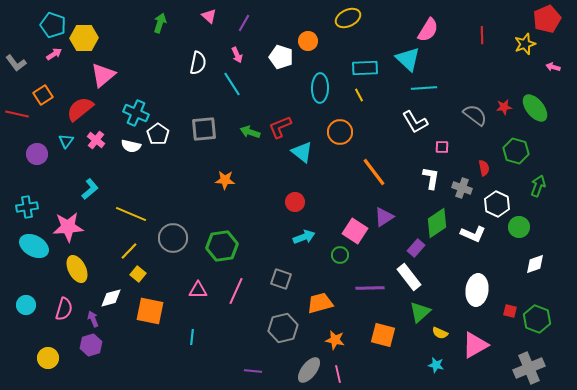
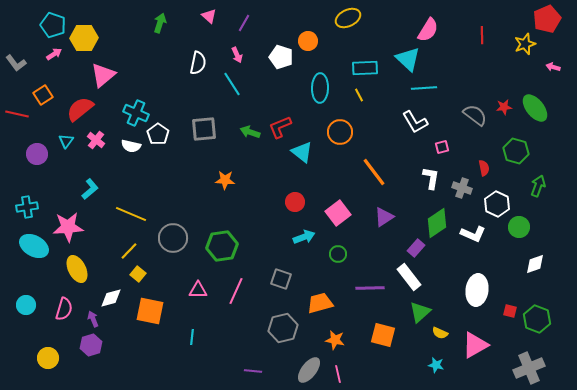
pink square at (442, 147): rotated 16 degrees counterclockwise
pink square at (355, 231): moved 17 px left, 18 px up; rotated 20 degrees clockwise
green circle at (340, 255): moved 2 px left, 1 px up
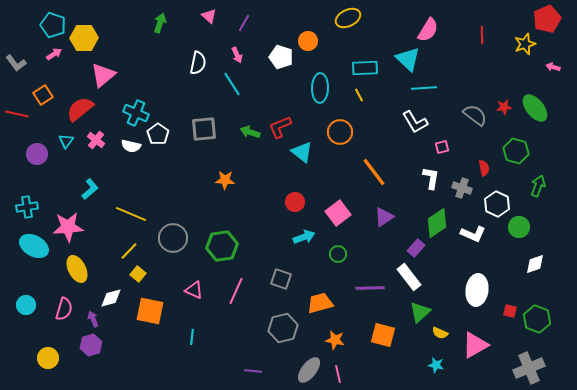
pink triangle at (198, 290): moved 4 px left; rotated 24 degrees clockwise
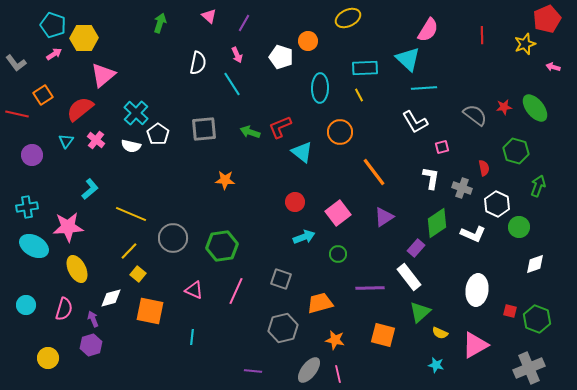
cyan cross at (136, 113): rotated 20 degrees clockwise
purple circle at (37, 154): moved 5 px left, 1 px down
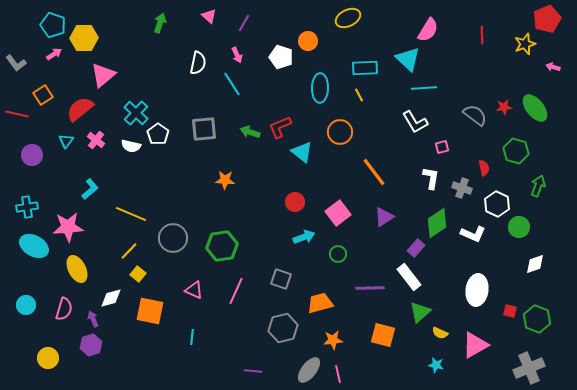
orange star at (335, 340): moved 2 px left; rotated 18 degrees counterclockwise
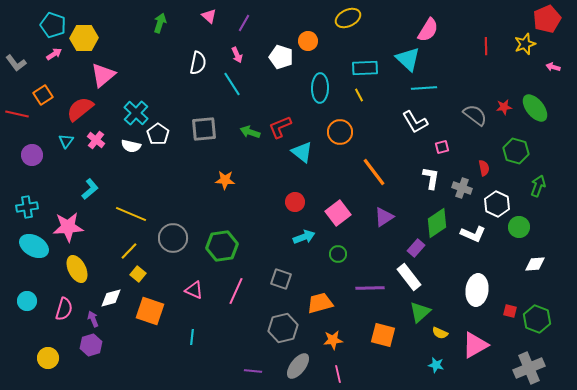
red line at (482, 35): moved 4 px right, 11 px down
white diamond at (535, 264): rotated 15 degrees clockwise
cyan circle at (26, 305): moved 1 px right, 4 px up
orange square at (150, 311): rotated 8 degrees clockwise
gray ellipse at (309, 370): moved 11 px left, 4 px up
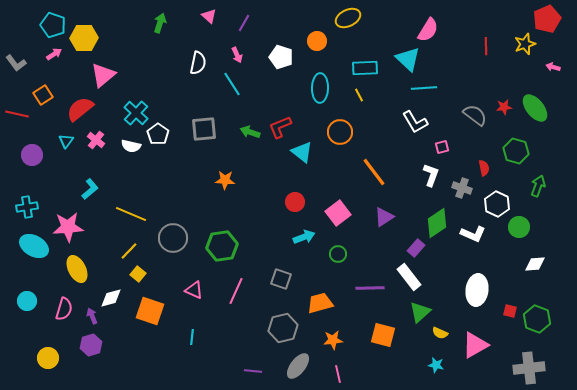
orange circle at (308, 41): moved 9 px right
white L-shape at (431, 178): moved 3 px up; rotated 10 degrees clockwise
purple arrow at (93, 319): moved 1 px left, 3 px up
gray cross at (529, 368): rotated 16 degrees clockwise
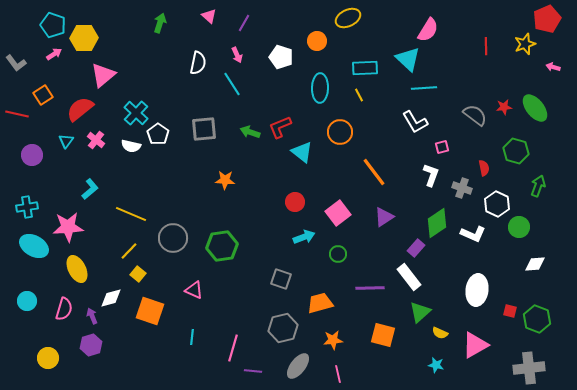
pink line at (236, 291): moved 3 px left, 57 px down; rotated 8 degrees counterclockwise
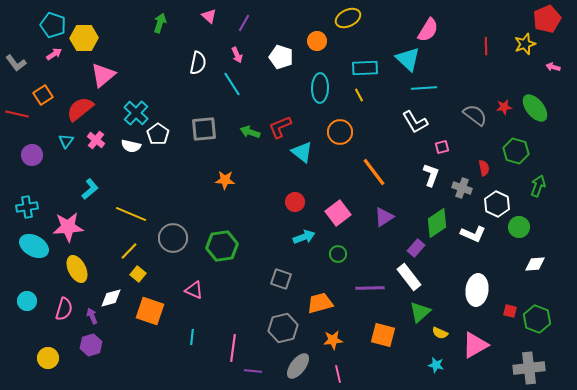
pink line at (233, 348): rotated 8 degrees counterclockwise
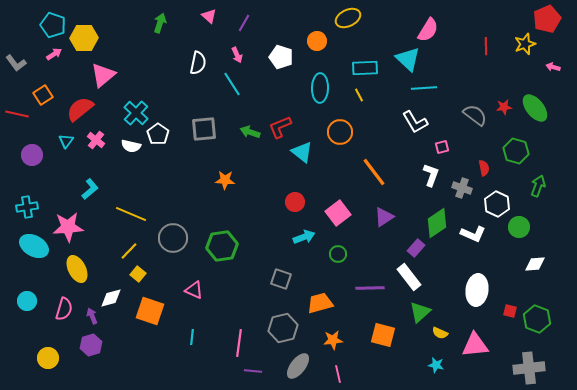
pink triangle at (475, 345): rotated 24 degrees clockwise
pink line at (233, 348): moved 6 px right, 5 px up
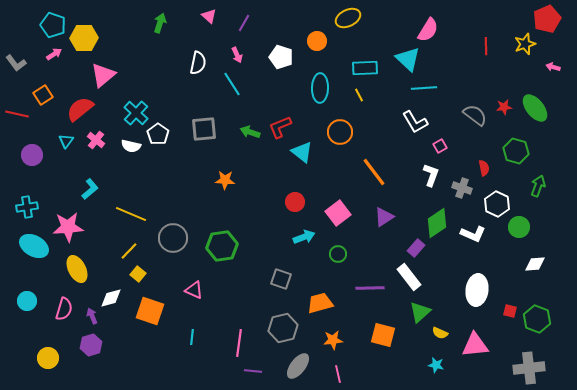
pink square at (442, 147): moved 2 px left, 1 px up; rotated 16 degrees counterclockwise
